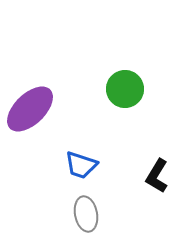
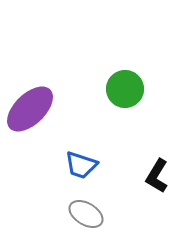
gray ellipse: rotated 48 degrees counterclockwise
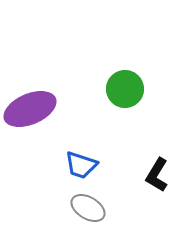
purple ellipse: rotated 21 degrees clockwise
black L-shape: moved 1 px up
gray ellipse: moved 2 px right, 6 px up
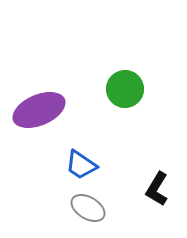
purple ellipse: moved 9 px right, 1 px down
blue trapezoid: rotated 16 degrees clockwise
black L-shape: moved 14 px down
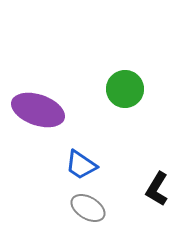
purple ellipse: moved 1 px left; rotated 42 degrees clockwise
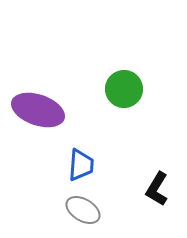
green circle: moved 1 px left
blue trapezoid: rotated 120 degrees counterclockwise
gray ellipse: moved 5 px left, 2 px down
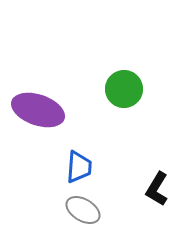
blue trapezoid: moved 2 px left, 2 px down
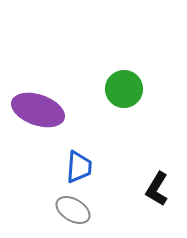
gray ellipse: moved 10 px left
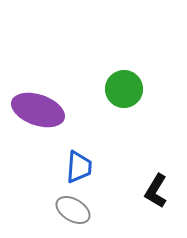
black L-shape: moved 1 px left, 2 px down
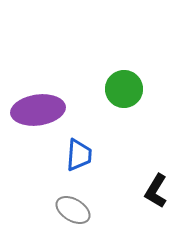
purple ellipse: rotated 27 degrees counterclockwise
blue trapezoid: moved 12 px up
